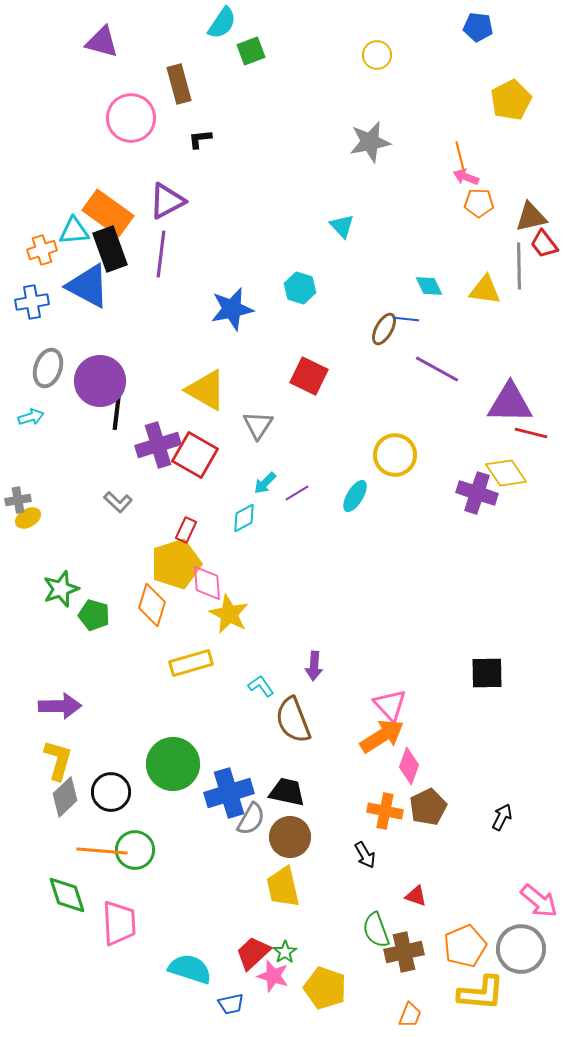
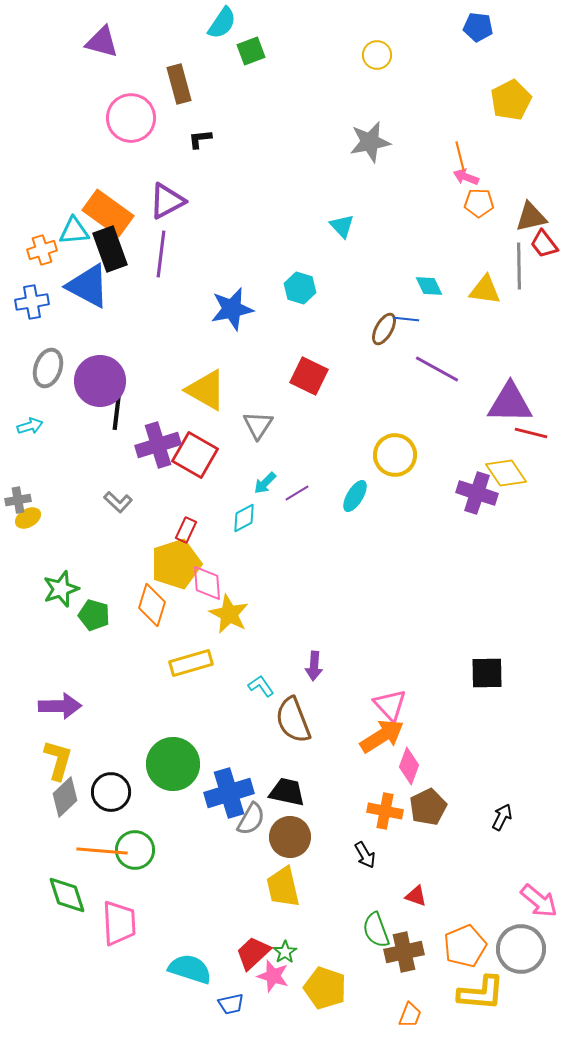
cyan arrow at (31, 417): moved 1 px left, 9 px down
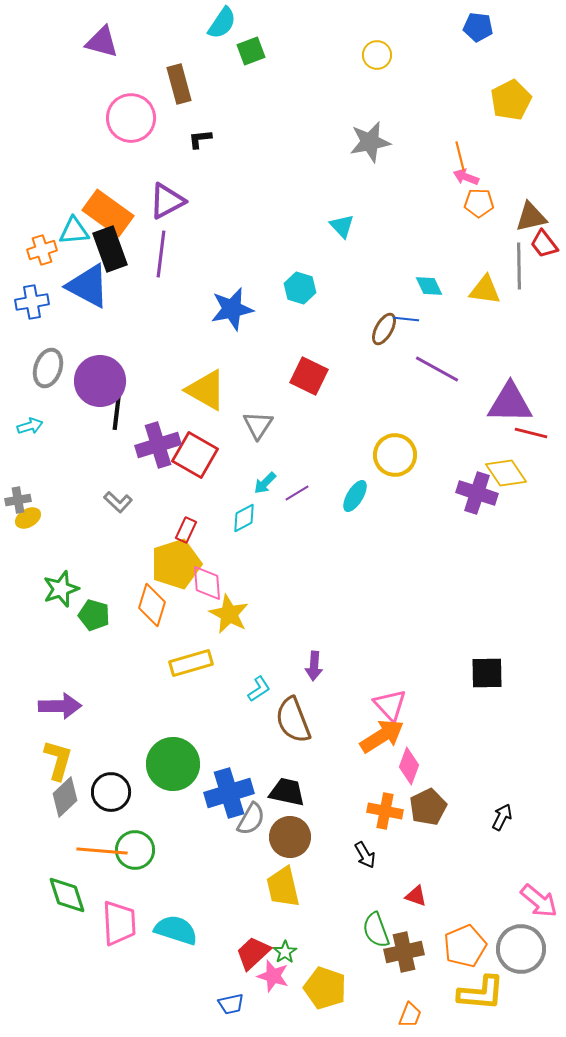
cyan L-shape at (261, 686): moved 2 px left, 3 px down; rotated 92 degrees clockwise
cyan semicircle at (190, 969): moved 14 px left, 39 px up
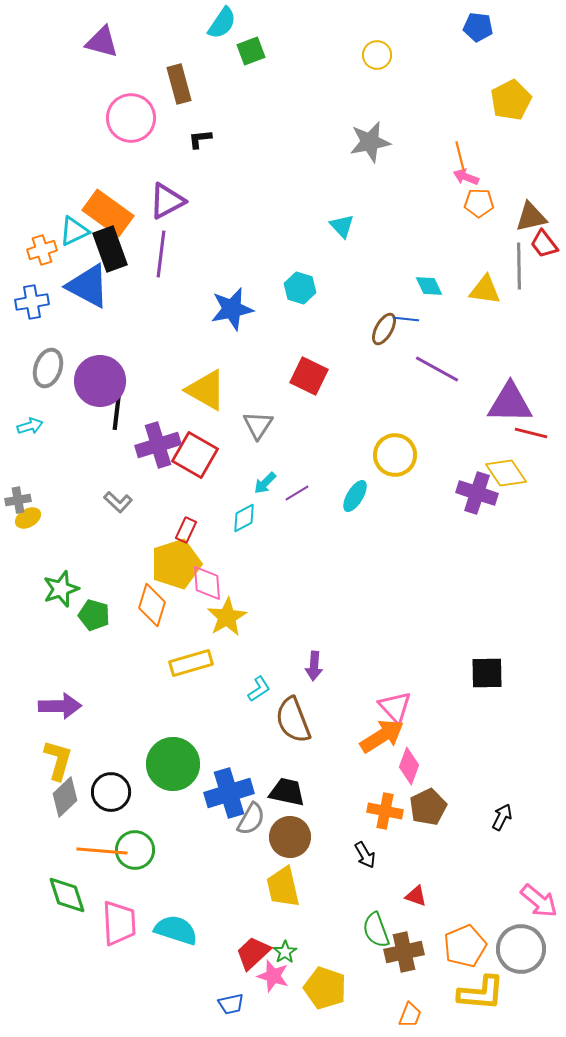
cyan triangle at (74, 231): rotated 20 degrees counterclockwise
yellow star at (229, 614): moved 2 px left, 3 px down; rotated 15 degrees clockwise
pink triangle at (390, 705): moved 5 px right, 2 px down
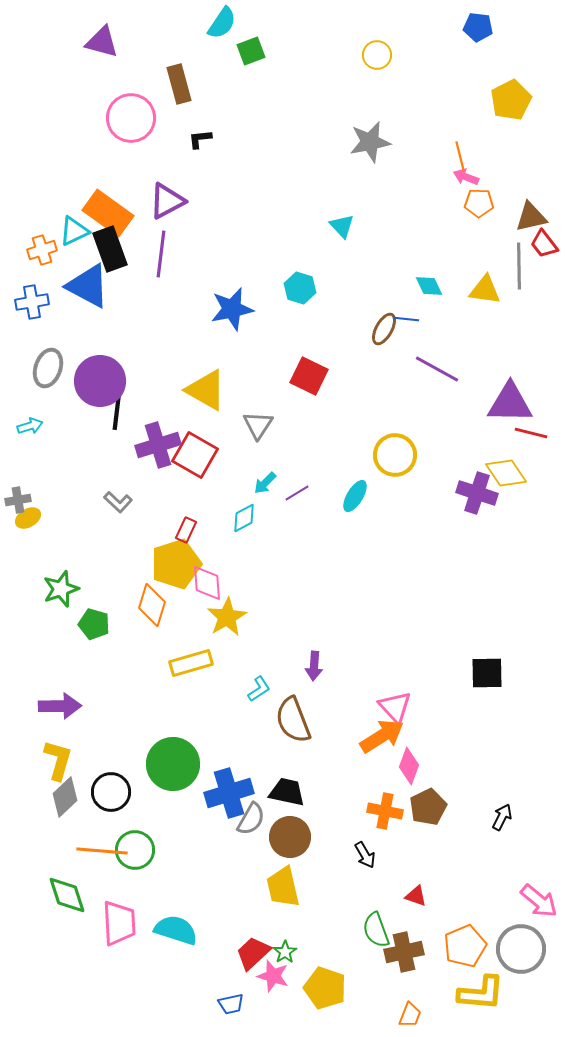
green pentagon at (94, 615): moved 9 px down
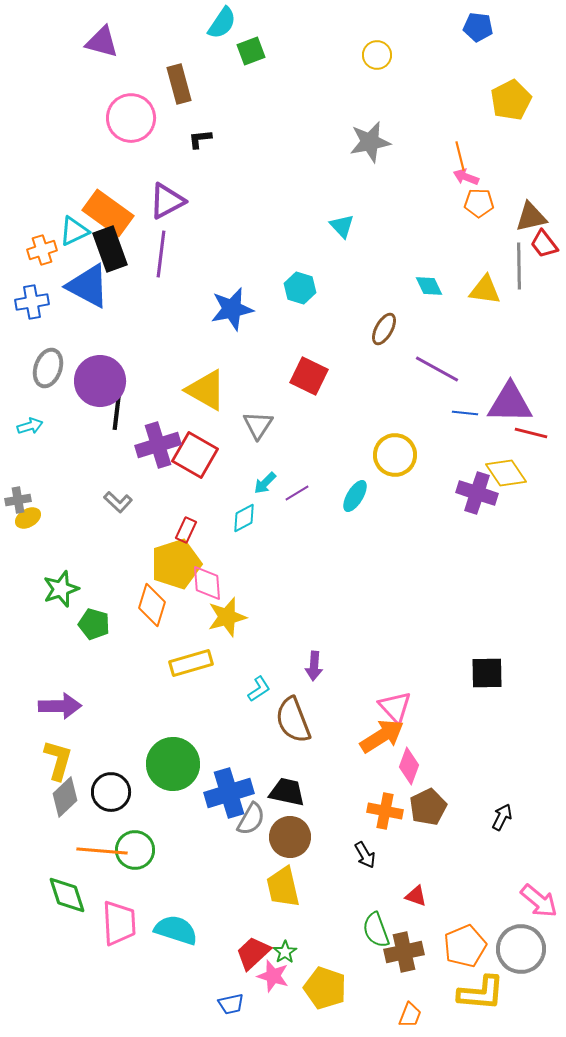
blue line at (406, 319): moved 59 px right, 94 px down
yellow star at (227, 617): rotated 15 degrees clockwise
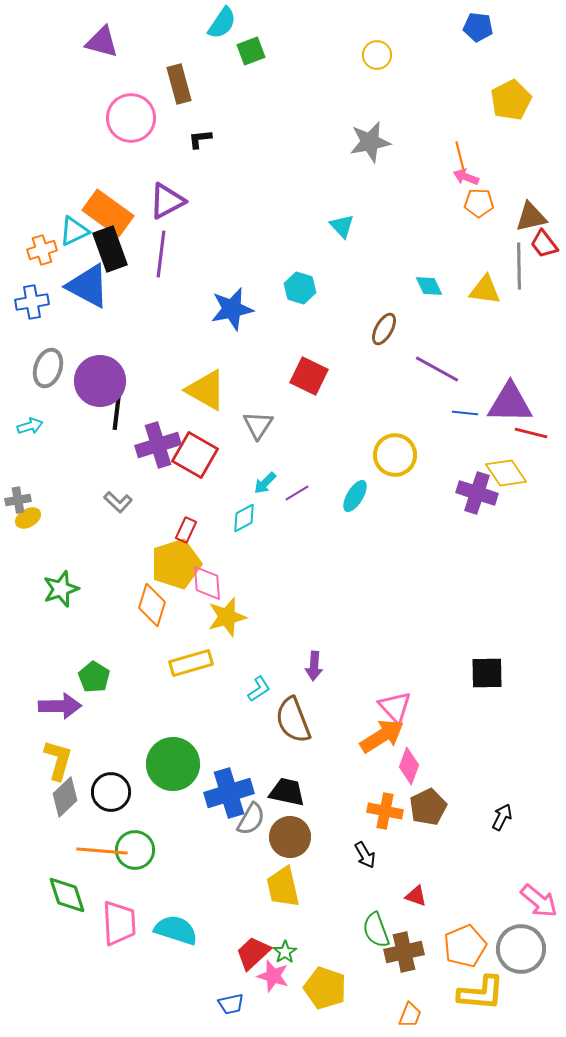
green pentagon at (94, 624): moved 53 px down; rotated 16 degrees clockwise
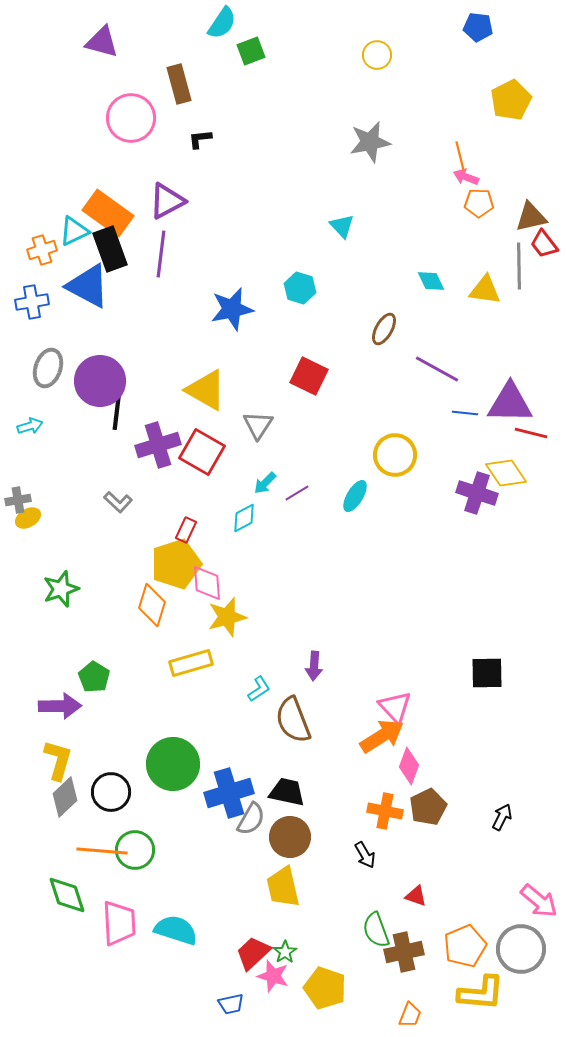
cyan diamond at (429, 286): moved 2 px right, 5 px up
red square at (195, 455): moved 7 px right, 3 px up
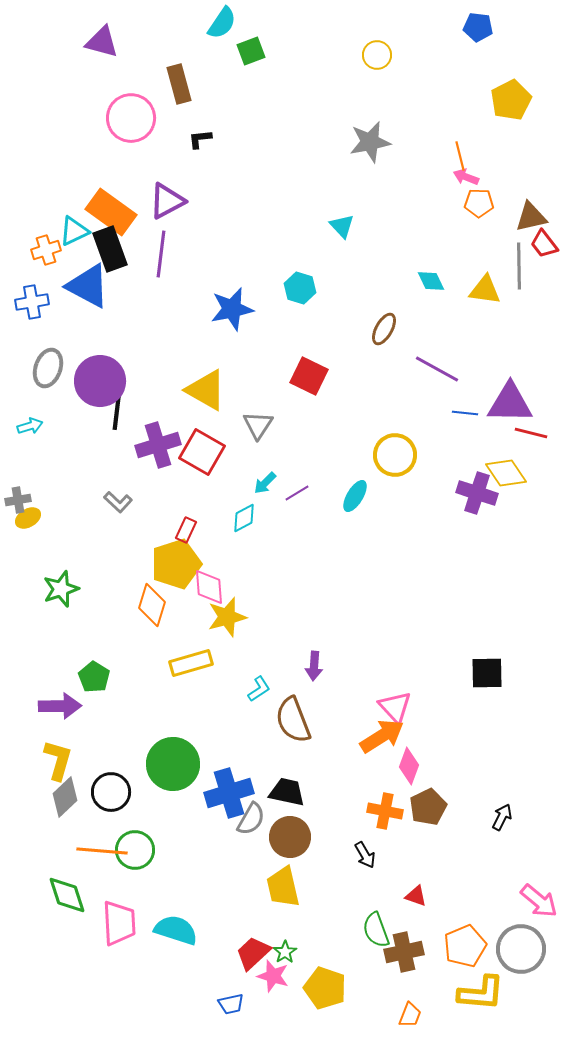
orange rectangle at (108, 213): moved 3 px right, 1 px up
orange cross at (42, 250): moved 4 px right
pink diamond at (207, 583): moved 2 px right, 4 px down
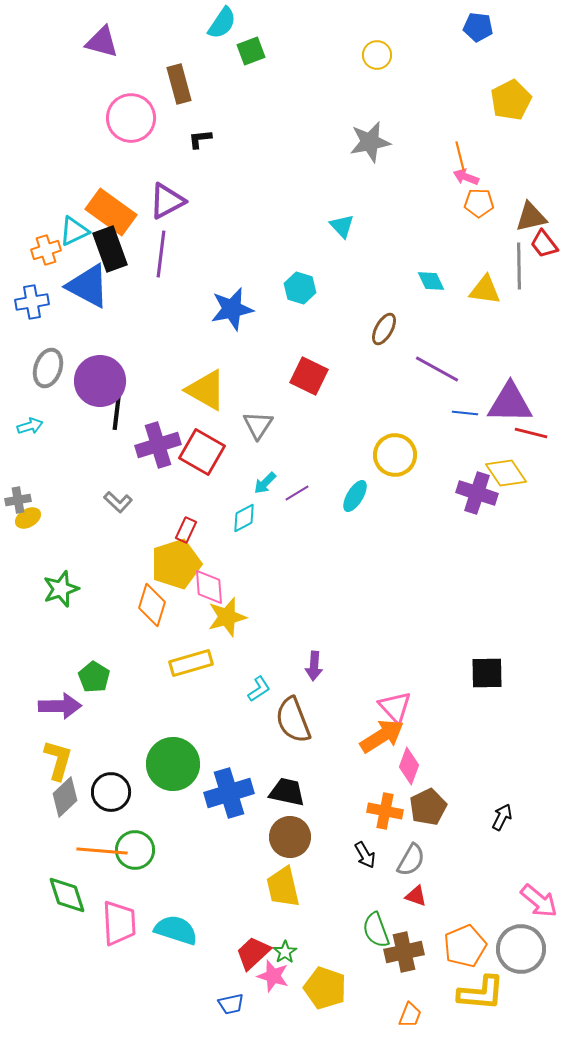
gray semicircle at (251, 819): moved 160 px right, 41 px down
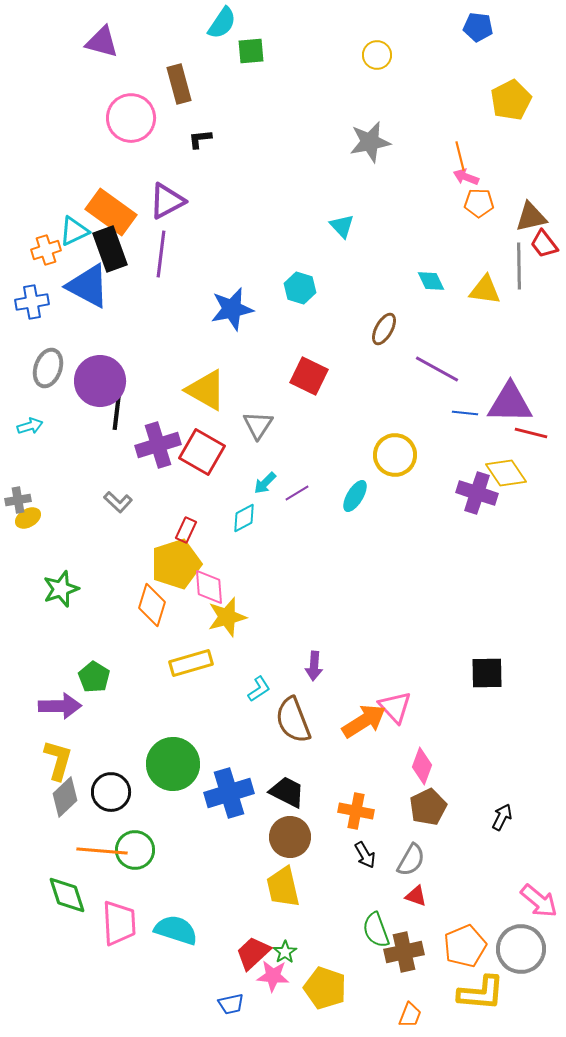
green square at (251, 51): rotated 16 degrees clockwise
orange arrow at (382, 736): moved 18 px left, 15 px up
pink diamond at (409, 766): moved 13 px right
black trapezoid at (287, 792): rotated 15 degrees clockwise
orange cross at (385, 811): moved 29 px left
pink star at (273, 976): rotated 12 degrees counterclockwise
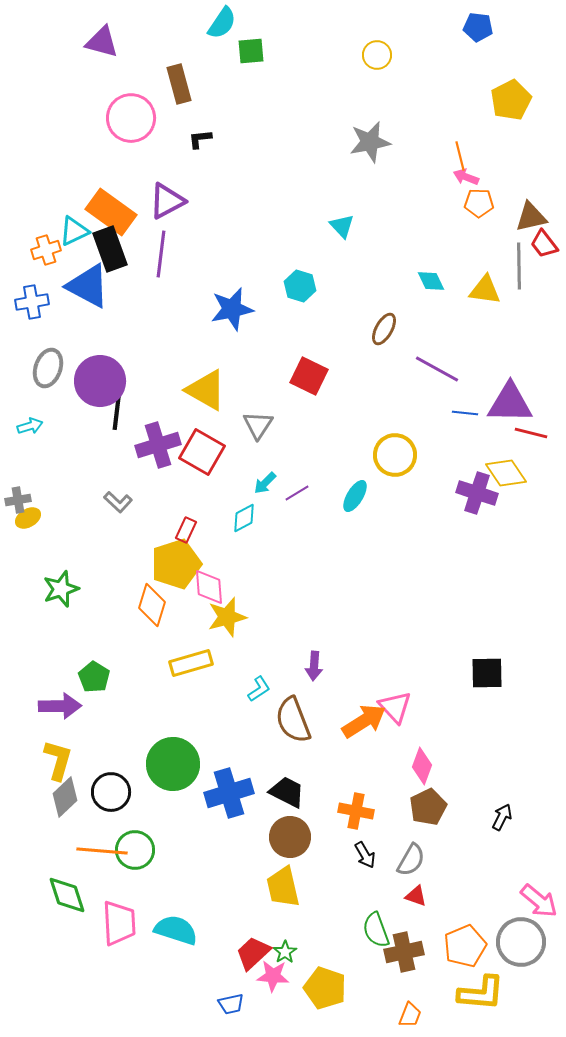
cyan hexagon at (300, 288): moved 2 px up
gray circle at (521, 949): moved 7 px up
